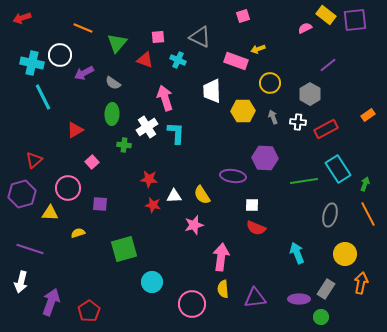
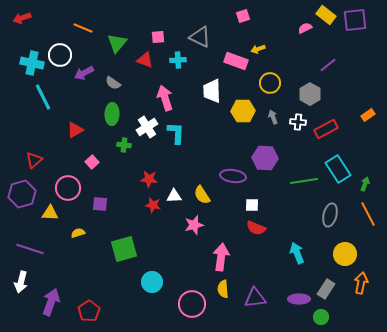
cyan cross at (178, 60): rotated 28 degrees counterclockwise
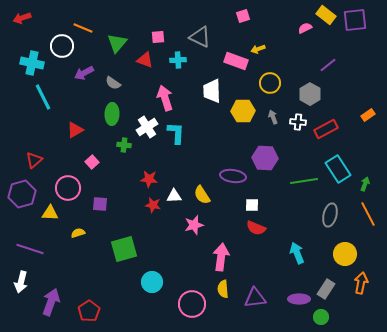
white circle at (60, 55): moved 2 px right, 9 px up
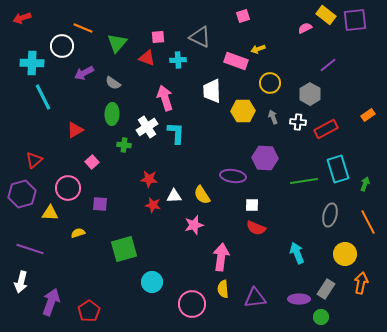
red triangle at (145, 60): moved 2 px right, 2 px up
cyan cross at (32, 63): rotated 10 degrees counterclockwise
cyan rectangle at (338, 169): rotated 16 degrees clockwise
orange line at (368, 214): moved 8 px down
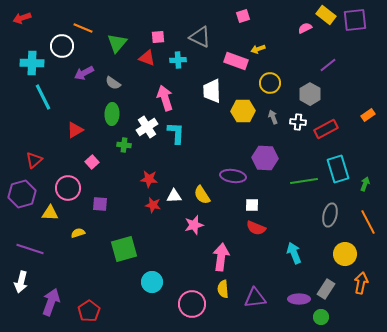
cyan arrow at (297, 253): moved 3 px left
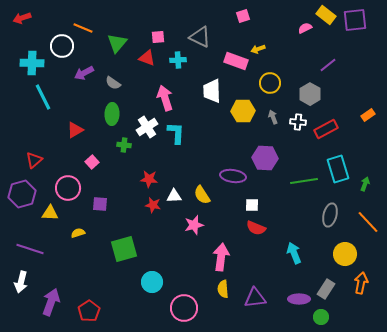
orange line at (368, 222): rotated 15 degrees counterclockwise
pink circle at (192, 304): moved 8 px left, 4 px down
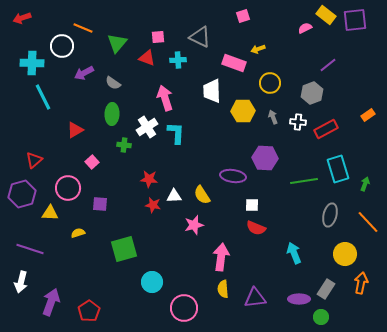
pink rectangle at (236, 61): moved 2 px left, 2 px down
gray hexagon at (310, 94): moved 2 px right, 1 px up; rotated 10 degrees clockwise
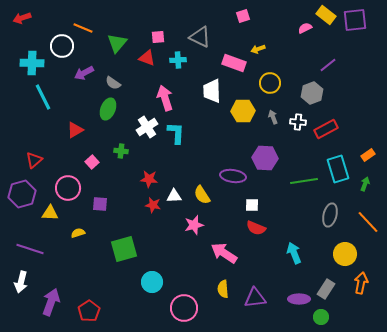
green ellipse at (112, 114): moved 4 px left, 5 px up; rotated 20 degrees clockwise
orange rectangle at (368, 115): moved 40 px down
green cross at (124, 145): moved 3 px left, 6 px down
pink arrow at (221, 257): moved 3 px right, 4 px up; rotated 64 degrees counterclockwise
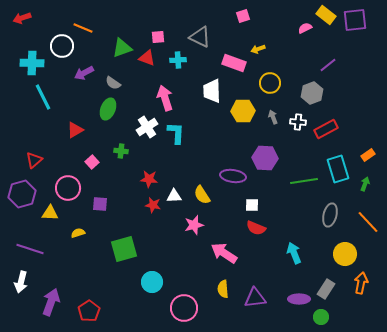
green triangle at (117, 43): moved 5 px right, 5 px down; rotated 30 degrees clockwise
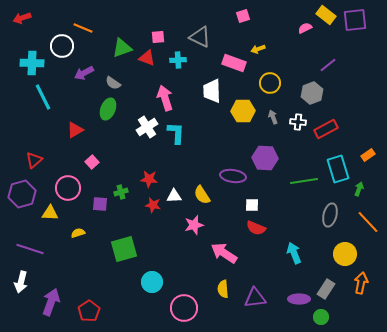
green cross at (121, 151): moved 41 px down; rotated 24 degrees counterclockwise
green arrow at (365, 184): moved 6 px left, 5 px down
